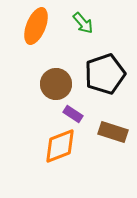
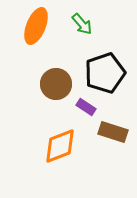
green arrow: moved 1 px left, 1 px down
black pentagon: moved 1 px up
purple rectangle: moved 13 px right, 7 px up
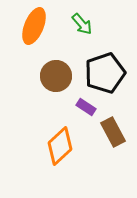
orange ellipse: moved 2 px left
brown circle: moved 8 px up
brown rectangle: rotated 44 degrees clockwise
orange diamond: rotated 21 degrees counterclockwise
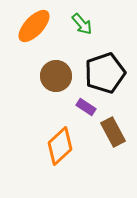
orange ellipse: rotated 21 degrees clockwise
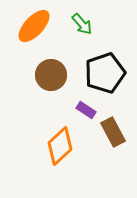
brown circle: moved 5 px left, 1 px up
purple rectangle: moved 3 px down
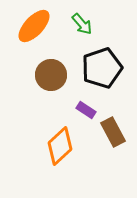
black pentagon: moved 3 px left, 5 px up
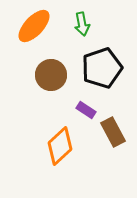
green arrow: rotated 30 degrees clockwise
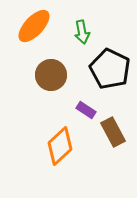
green arrow: moved 8 px down
black pentagon: moved 8 px right, 1 px down; rotated 27 degrees counterclockwise
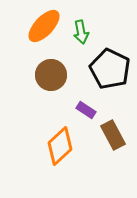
orange ellipse: moved 10 px right
green arrow: moved 1 px left
brown rectangle: moved 3 px down
